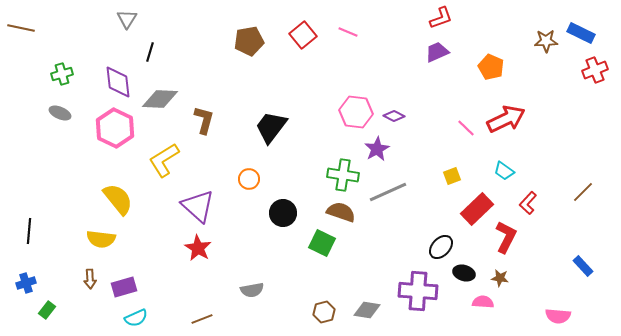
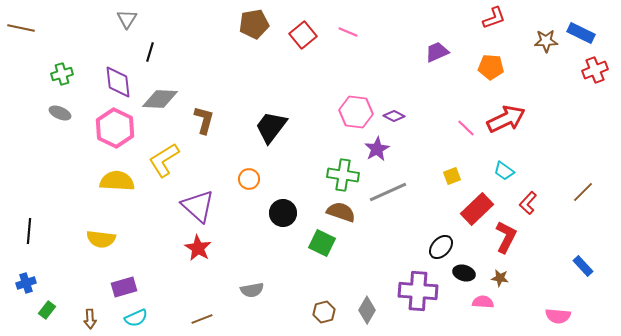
red L-shape at (441, 18): moved 53 px right
brown pentagon at (249, 41): moved 5 px right, 17 px up
orange pentagon at (491, 67): rotated 20 degrees counterclockwise
yellow semicircle at (118, 199): moved 1 px left, 18 px up; rotated 48 degrees counterclockwise
brown arrow at (90, 279): moved 40 px down
gray diamond at (367, 310): rotated 68 degrees counterclockwise
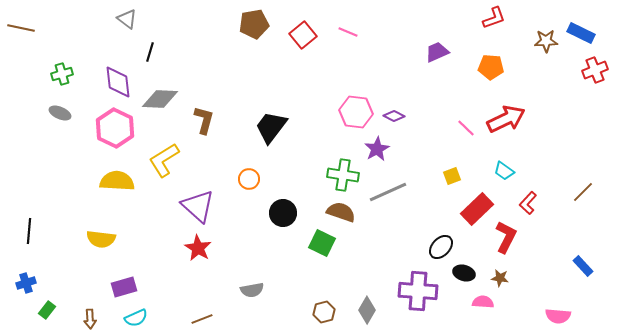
gray triangle at (127, 19): rotated 25 degrees counterclockwise
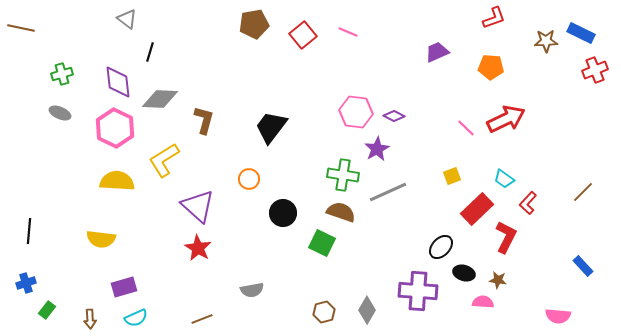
cyan trapezoid at (504, 171): moved 8 px down
brown star at (500, 278): moved 2 px left, 2 px down
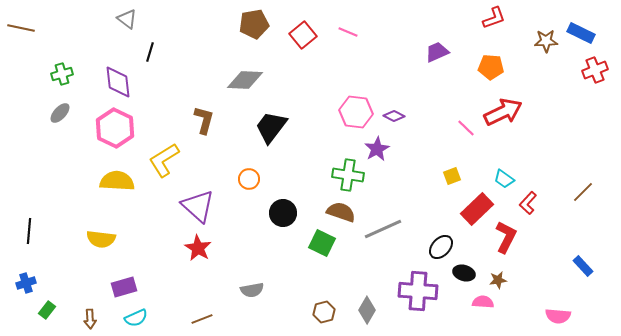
gray diamond at (160, 99): moved 85 px right, 19 px up
gray ellipse at (60, 113): rotated 70 degrees counterclockwise
red arrow at (506, 119): moved 3 px left, 7 px up
green cross at (343, 175): moved 5 px right
gray line at (388, 192): moved 5 px left, 37 px down
brown star at (498, 280): rotated 18 degrees counterclockwise
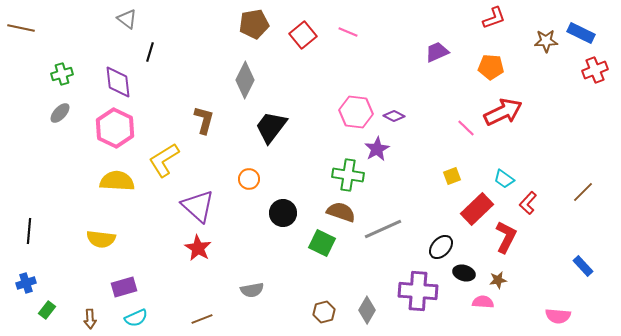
gray diamond at (245, 80): rotated 66 degrees counterclockwise
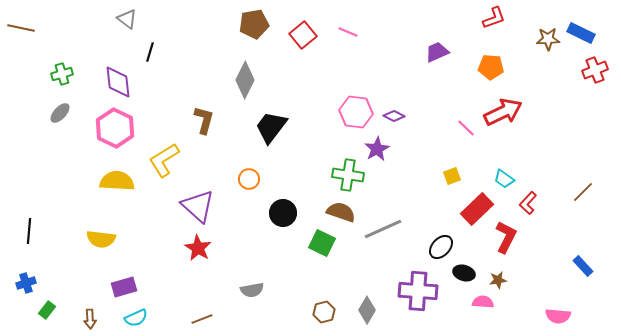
brown star at (546, 41): moved 2 px right, 2 px up
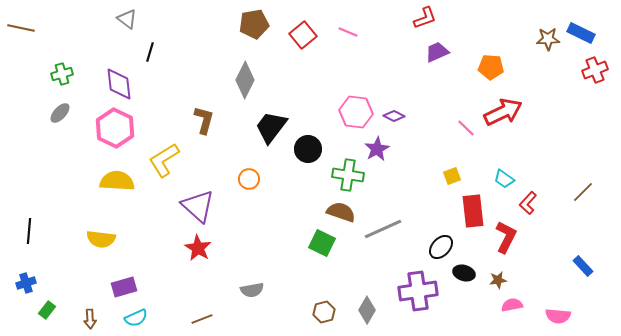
red L-shape at (494, 18): moved 69 px left
purple diamond at (118, 82): moved 1 px right, 2 px down
red rectangle at (477, 209): moved 4 px left, 2 px down; rotated 52 degrees counterclockwise
black circle at (283, 213): moved 25 px right, 64 px up
purple cross at (418, 291): rotated 12 degrees counterclockwise
pink semicircle at (483, 302): moved 29 px right, 3 px down; rotated 15 degrees counterclockwise
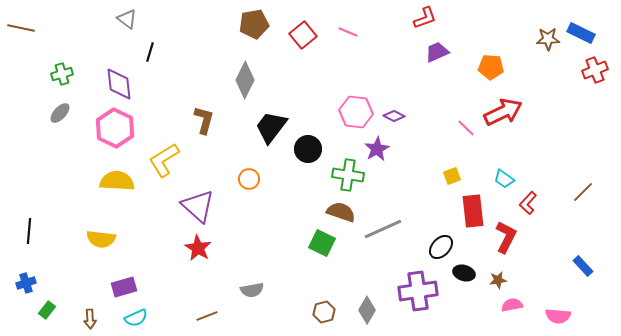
brown line at (202, 319): moved 5 px right, 3 px up
